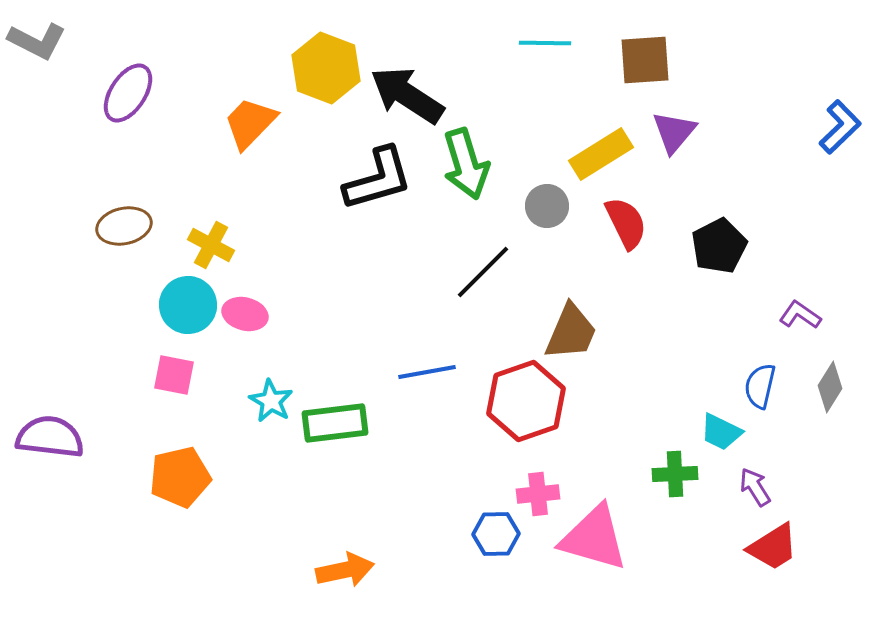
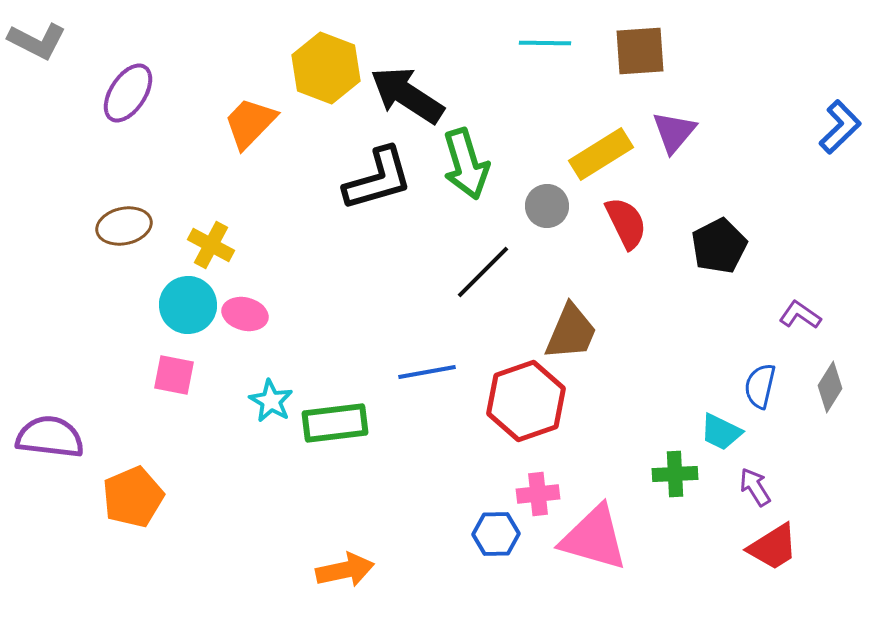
brown square: moved 5 px left, 9 px up
orange pentagon: moved 47 px left, 20 px down; rotated 10 degrees counterclockwise
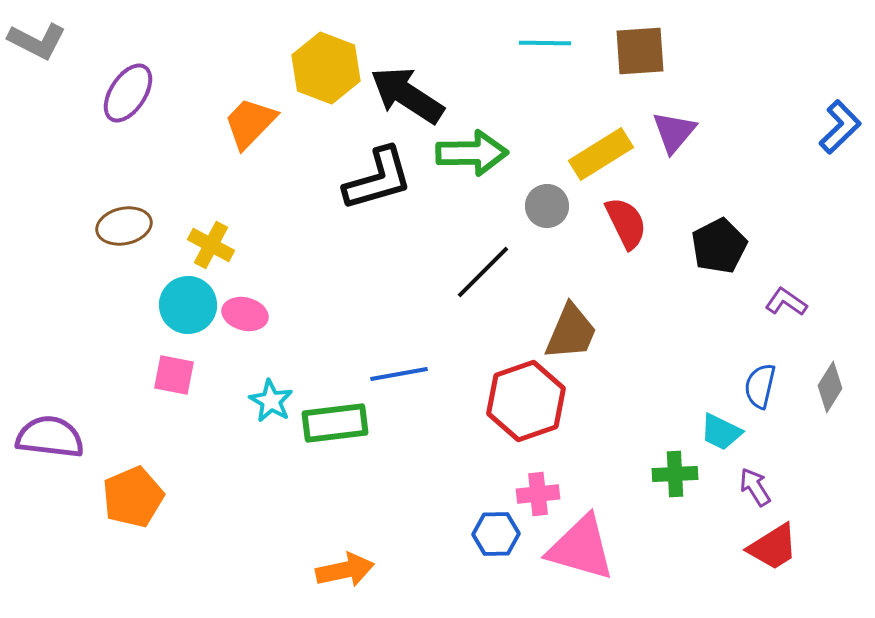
green arrow: moved 6 px right, 11 px up; rotated 74 degrees counterclockwise
purple L-shape: moved 14 px left, 13 px up
blue line: moved 28 px left, 2 px down
pink triangle: moved 13 px left, 10 px down
